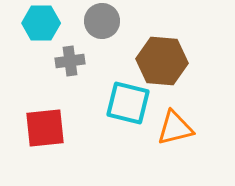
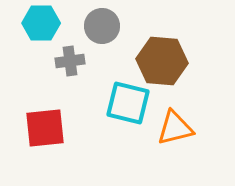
gray circle: moved 5 px down
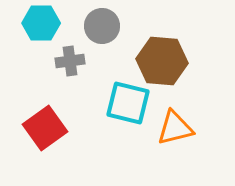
red square: rotated 30 degrees counterclockwise
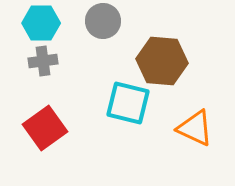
gray circle: moved 1 px right, 5 px up
gray cross: moved 27 px left
orange triangle: moved 20 px right; rotated 39 degrees clockwise
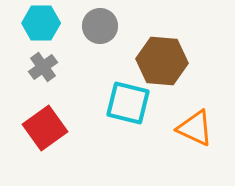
gray circle: moved 3 px left, 5 px down
gray cross: moved 6 px down; rotated 28 degrees counterclockwise
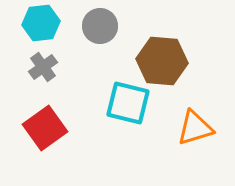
cyan hexagon: rotated 6 degrees counterclockwise
orange triangle: rotated 42 degrees counterclockwise
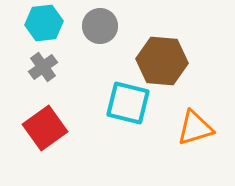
cyan hexagon: moved 3 px right
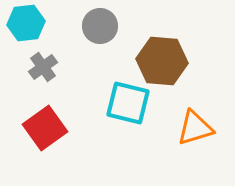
cyan hexagon: moved 18 px left
